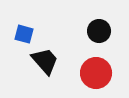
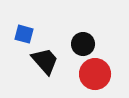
black circle: moved 16 px left, 13 px down
red circle: moved 1 px left, 1 px down
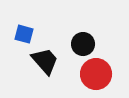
red circle: moved 1 px right
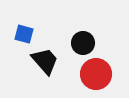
black circle: moved 1 px up
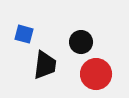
black circle: moved 2 px left, 1 px up
black trapezoid: moved 4 px down; rotated 48 degrees clockwise
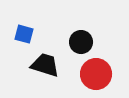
black trapezoid: rotated 80 degrees counterclockwise
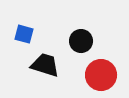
black circle: moved 1 px up
red circle: moved 5 px right, 1 px down
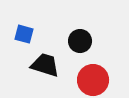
black circle: moved 1 px left
red circle: moved 8 px left, 5 px down
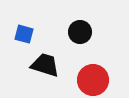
black circle: moved 9 px up
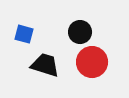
red circle: moved 1 px left, 18 px up
